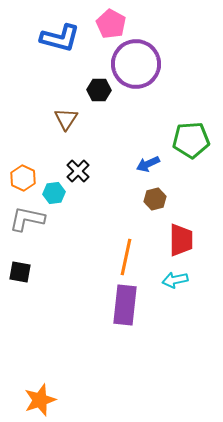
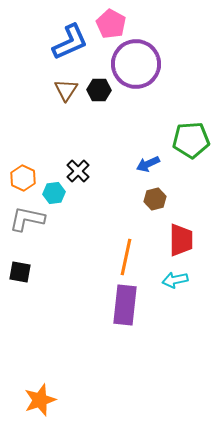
blue L-shape: moved 10 px right, 4 px down; rotated 39 degrees counterclockwise
brown triangle: moved 29 px up
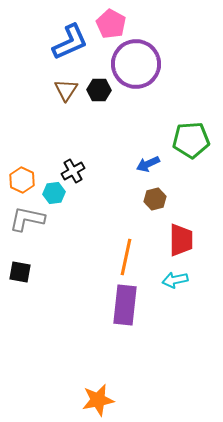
black cross: moved 5 px left; rotated 15 degrees clockwise
orange hexagon: moved 1 px left, 2 px down
orange star: moved 58 px right; rotated 8 degrees clockwise
